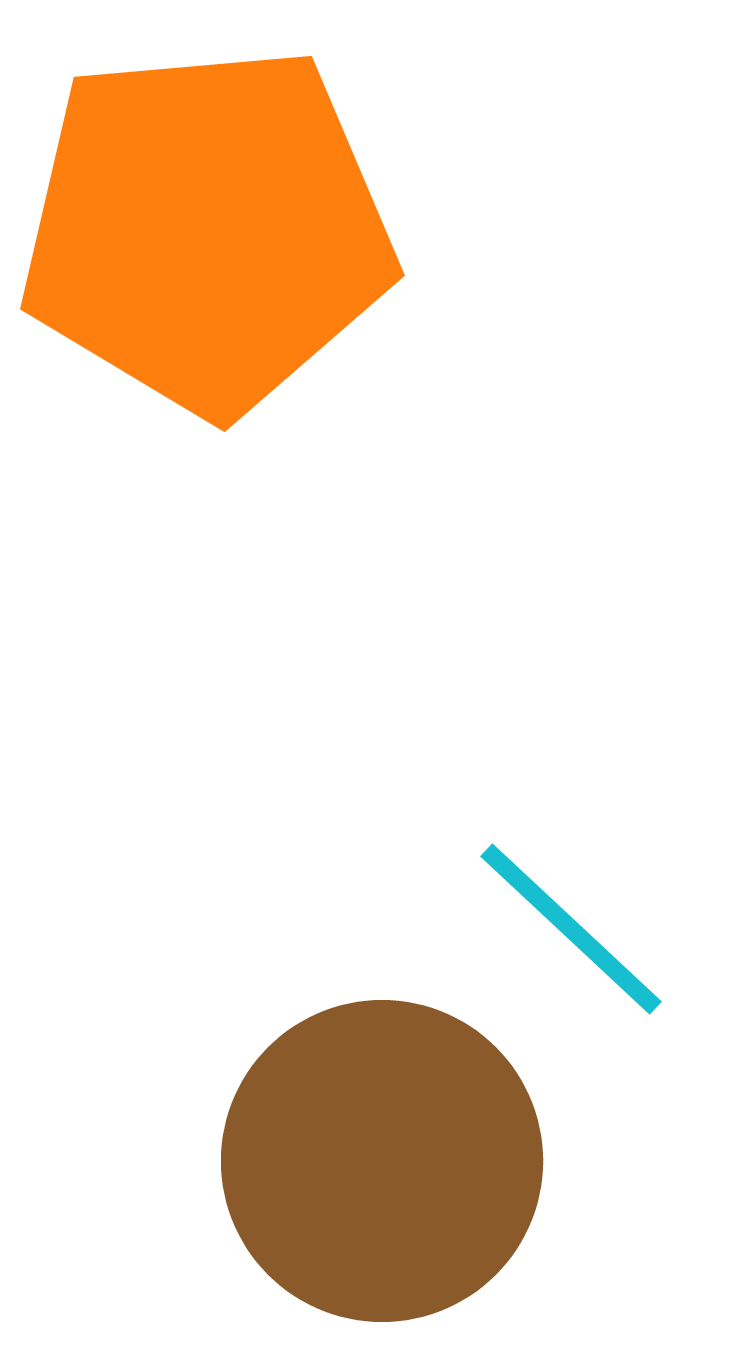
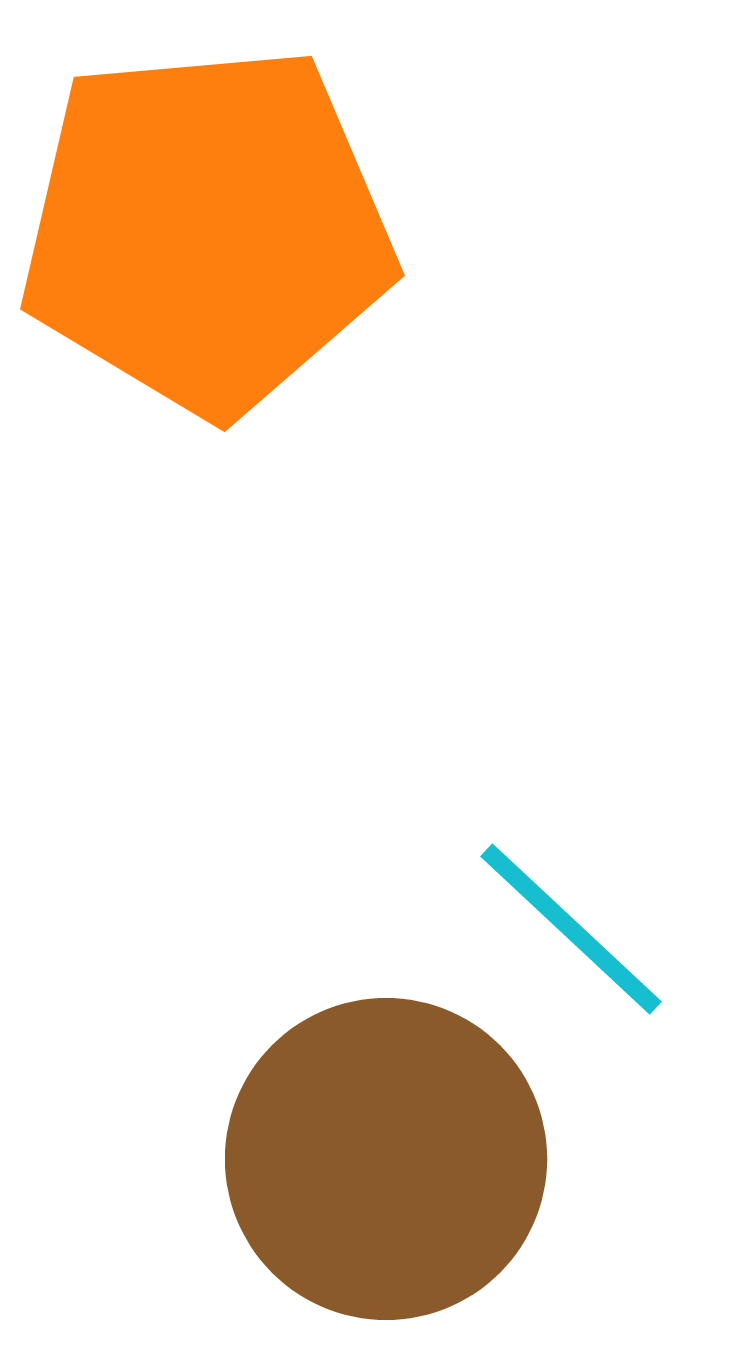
brown circle: moved 4 px right, 2 px up
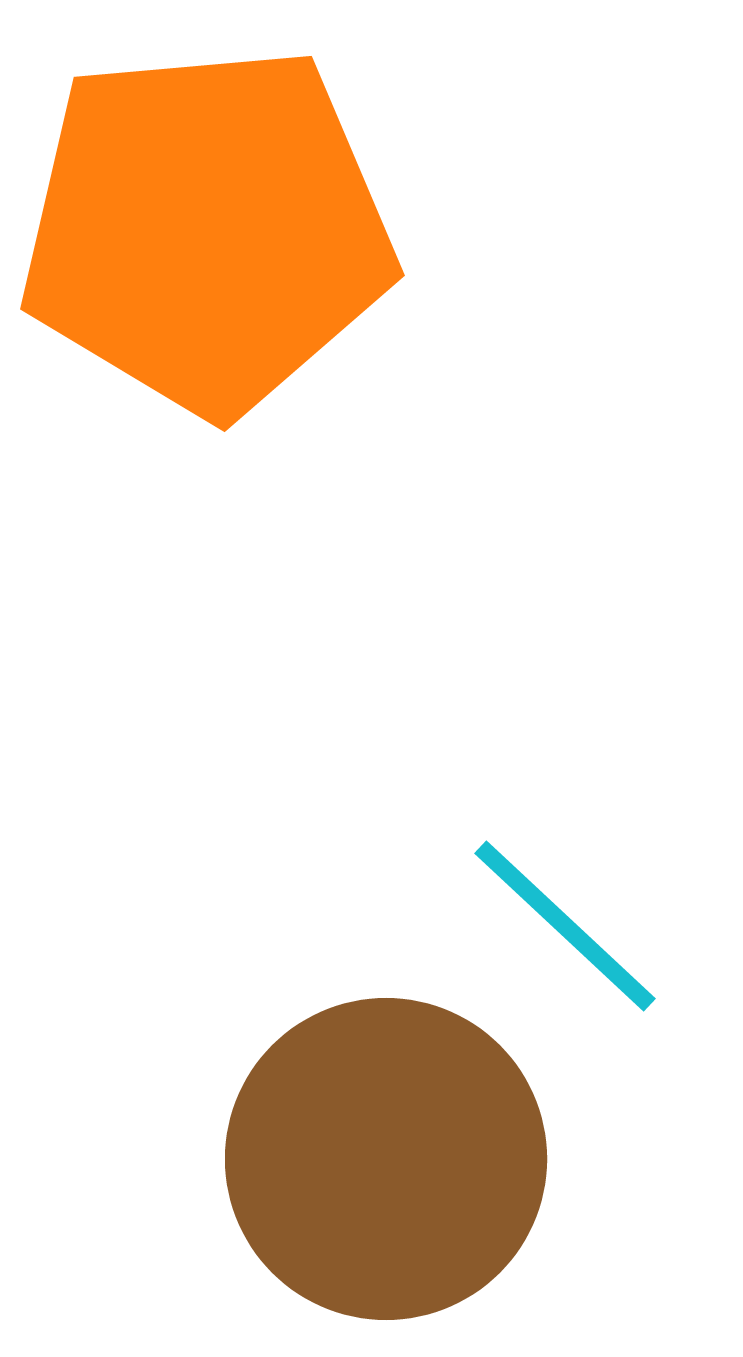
cyan line: moved 6 px left, 3 px up
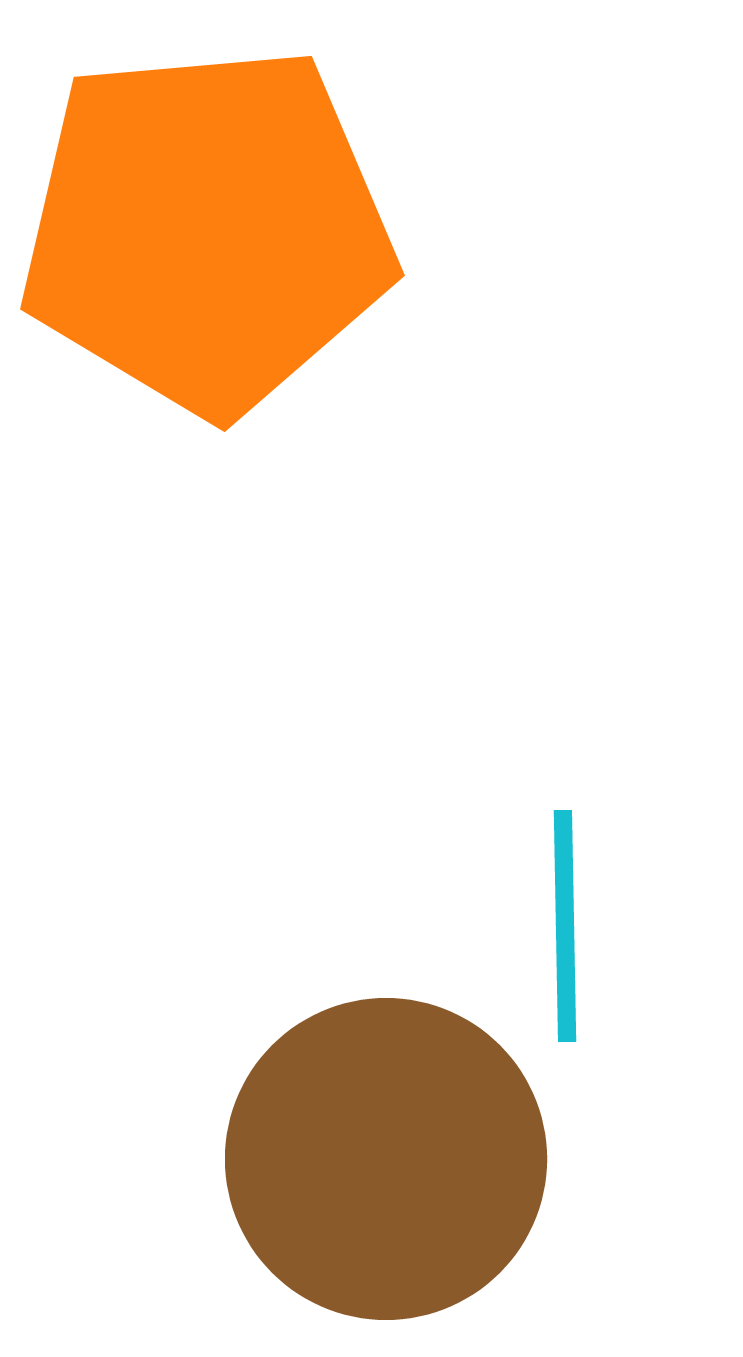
cyan line: rotated 46 degrees clockwise
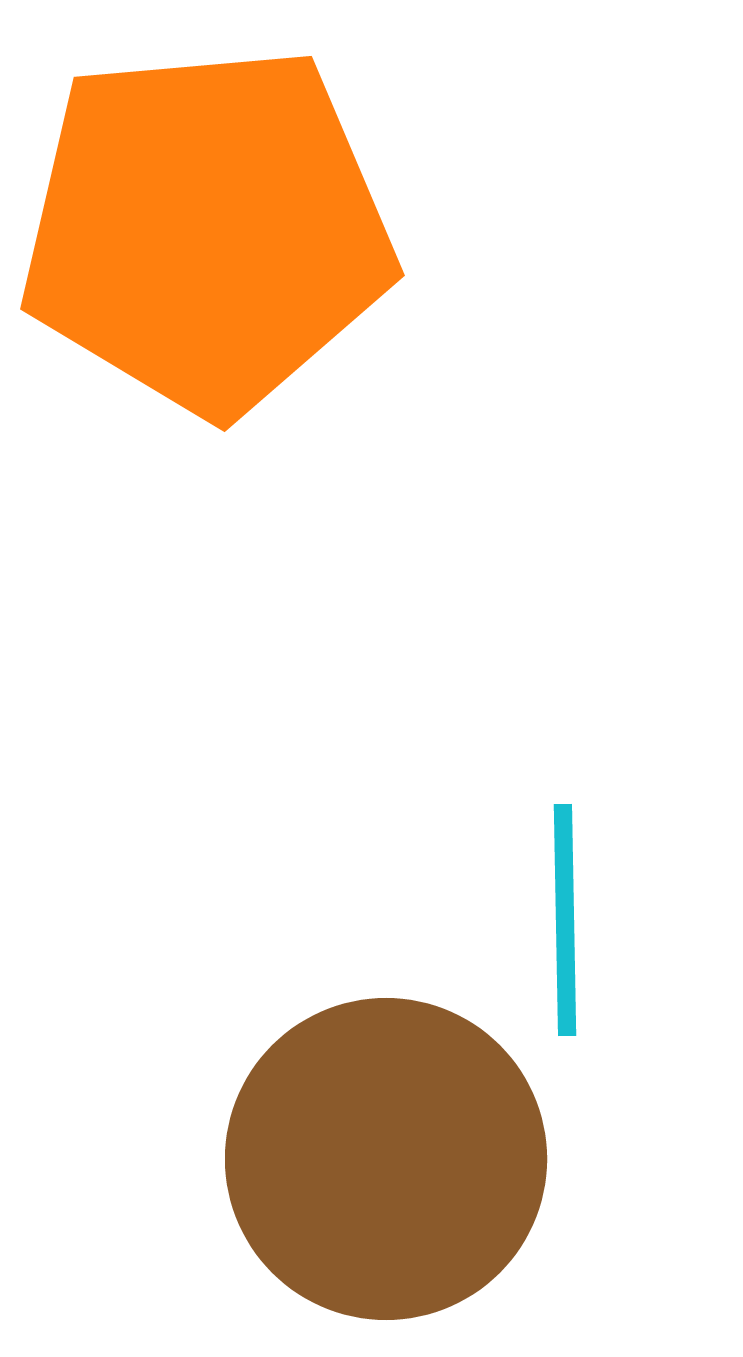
cyan line: moved 6 px up
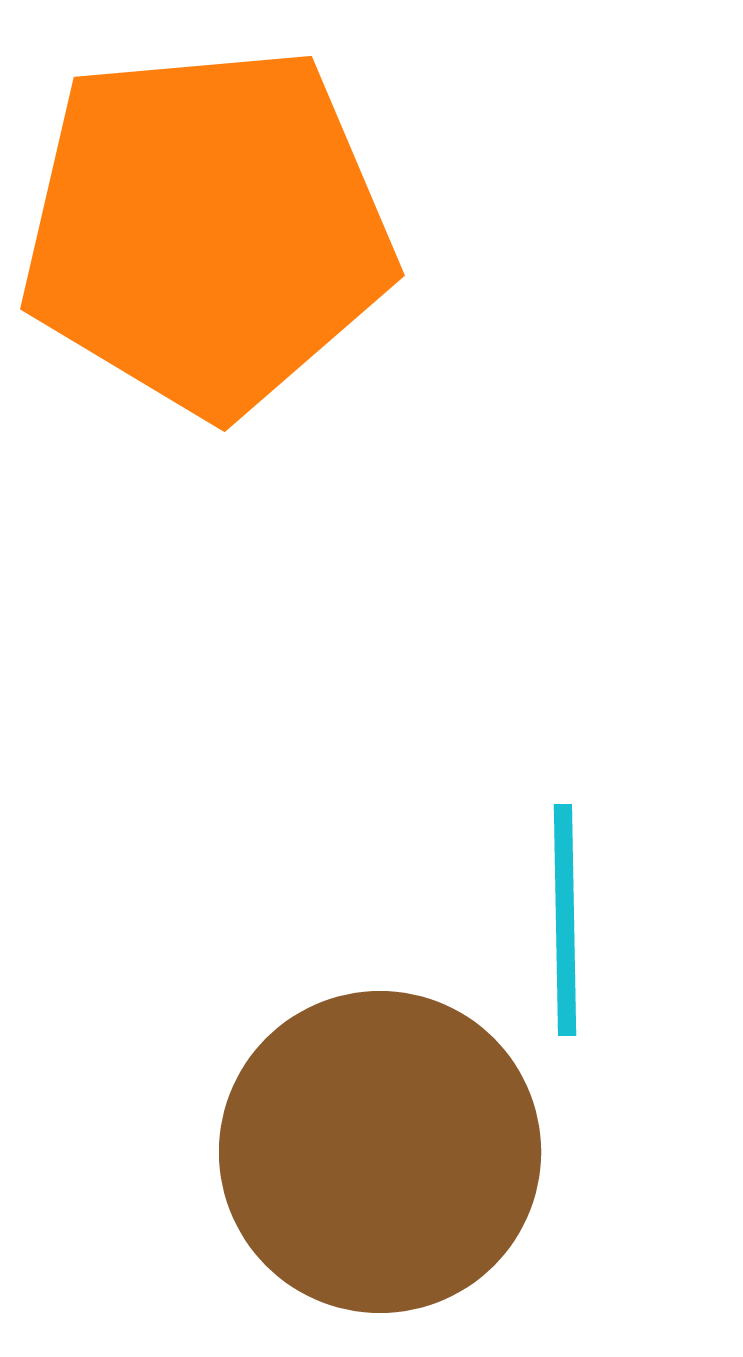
brown circle: moved 6 px left, 7 px up
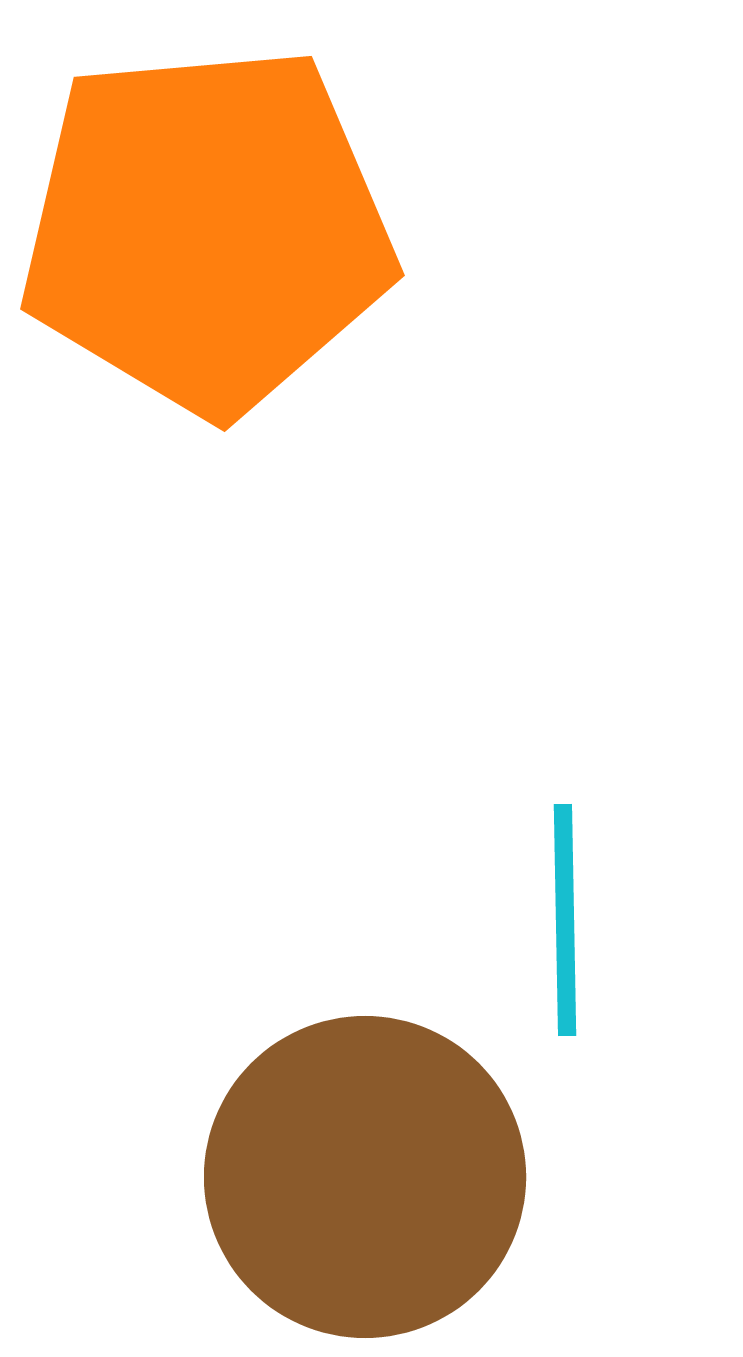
brown circle: moved 15 px left, 25 px down
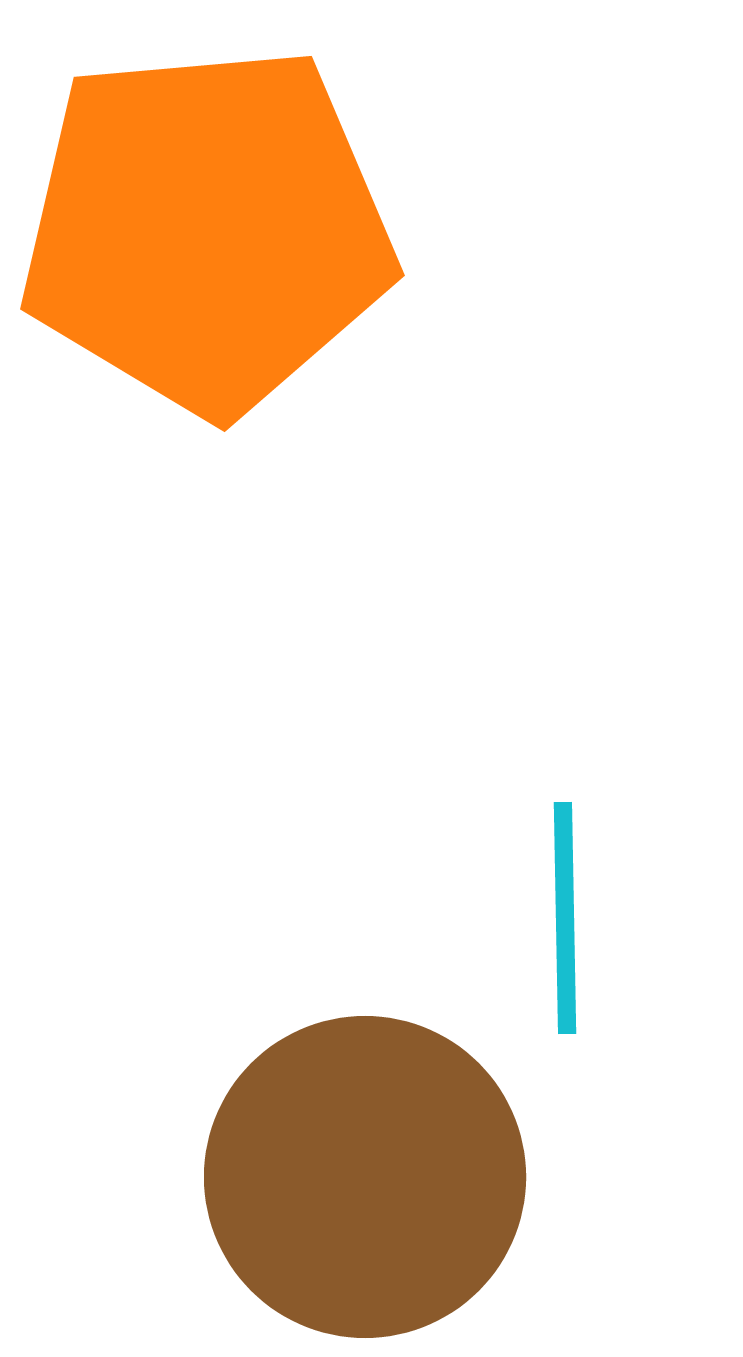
cyan line: moved 2 px up
